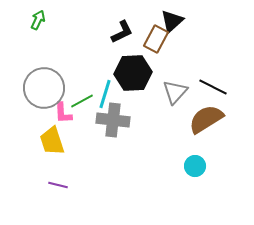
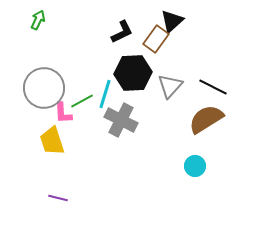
brown rectangle: rotated 8 degrees clockwise
gray triangle: moved 5 px left, 6 px up
gray cross: moved 8 px right; rotated 20 degrees clockwise
purple line: moved 13 px down
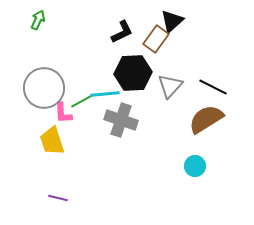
cyan line: rotated 68 degrees clockwise
gray cross: rotated 8 degrees counterclockwise
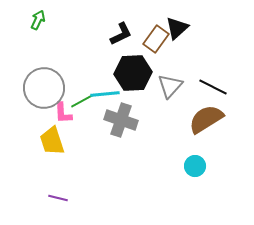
black triangle: moved 5 px right, 7 px down
black L-shape: moved 1 px left, 2 px down
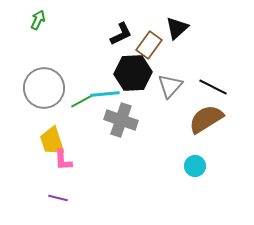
brown rectangle: moved 7 px left, 6 px down
pink L-shape: moved 47 px down
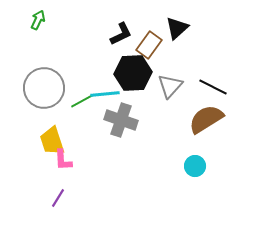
purple line: rotated 72 degrees counterclockwise
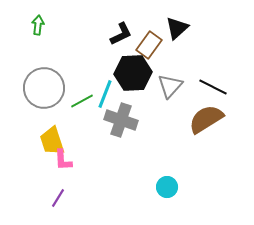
green arrow: moved 5 px down; rotated 18 degrees counterclockwise
cyan line: rotated 64 degrees counterclockwise
cyan circle: moved 28 px left, 21 px down
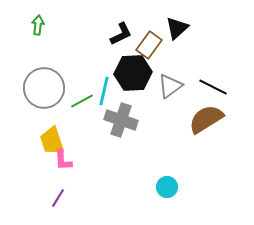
gray triangle: rotated 12 degrees clockwise
cyan line: moved 1 px left, 3 px up; rotated 8 degrees counterclockwise
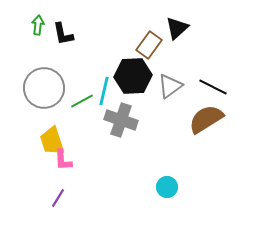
black L-shape: moved 58 px left; rotated 105 degrees clockwise
black hexagon: moved 3 px down
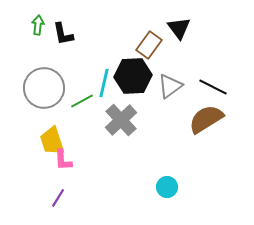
black triangle: moved 2 px right; rotated 25 degrees counterclockwise
cyan line: moved 8 px up
gray cross: rotated 28 degrees clockwise
